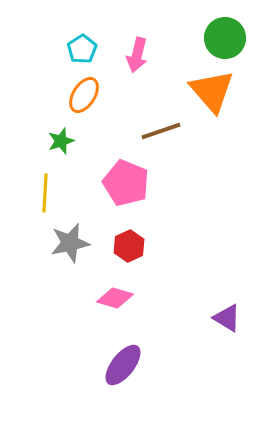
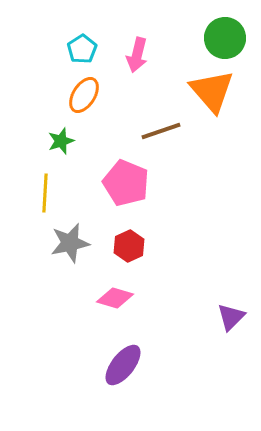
purple triangle: moved 4 px right, 1 px up; rotated 44 degrees clockwise
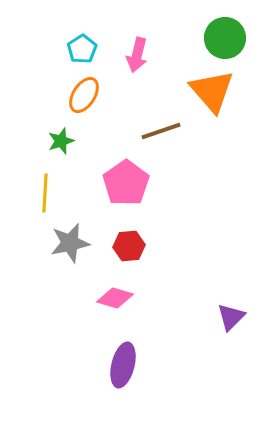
pink pentagon: rotated 15 degrees clockwise
red hexagon: rotated 20 degrees clockwise
purple ellipse: rotated 24 degrees counterclockwise
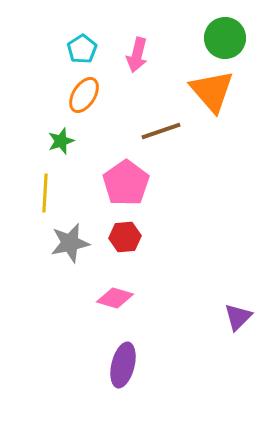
red hexagon: moved 4 px left, 9 px up
purple triangle: moved 7 px right
